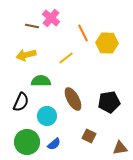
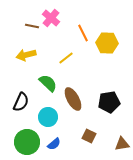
green semicircle: moved 7 px right, 2 px down; rotated 42 degrees clockwise
cyan circle: moved 1 px right, 1 px down
brown triangle: moved 2 px right, 4 px up
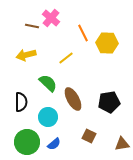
black semicircle: rotated 24 degrees counterclockwise
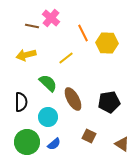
brown triangle: rotated 42 degrees clockwise
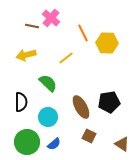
brown ellipse: moved 8 px right, 8 px down
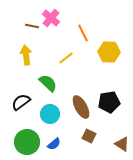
yellow hexagon: moved 2 px right, 9 px down
yellow arrow: rotated 96 degrees clockwise
black semicircle: rotated 126 degrees counterclockwise
cyan circle: moved 2 px right, 3 px up
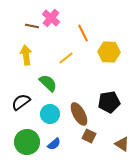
brown ellipse: moved 2 px left, 7 px down
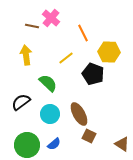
black pentagon: moved 16 px left, 28 px up; rotated 30 degrees clockwise
green circle: moved 3 px down
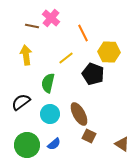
green semicircle: rotated 120 degrees counterclockwise
